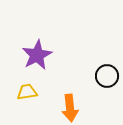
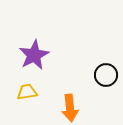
purple star: moved 3 px left
black circle: moved 1 px left, 1 px up
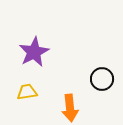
purple star: moved 3 px up
black circle: moved 4 px left, 4 px down
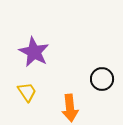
purple star: rotated 16 degrees counterclockwise
yellow trapezoid: rotated 65 degrees clockwise
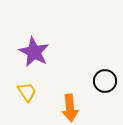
black circle: moved 3 px right, 2 px down
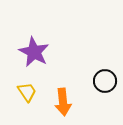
orange arrow: moved 7 px left, 6 px up
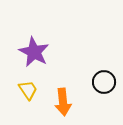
black circle: moved 1 px left, 1 px down
yellow trapezoid: moved 1 px right, 2 px up
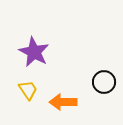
orange arrow: rotated 96 degrees clockwise
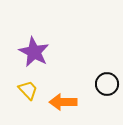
black circle: moved 3 px right, 2 px down
yellow trapezoid: rotated 10 degrees counterclockwise
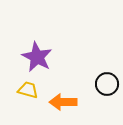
purple star: moved 3 px right, 5 px down
yellow trapezoid: rotated 30 degrees counterclockwise
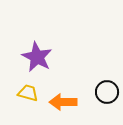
black circle: moved 8 px down
yellow trapezoid: moved 3 px down
